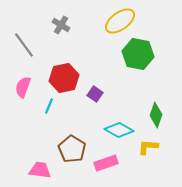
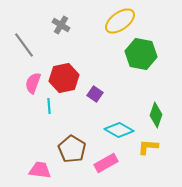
green hexagon: moved 3 px right
pink semicircle: moved 10 px right, 4 px up
cyan line: rotated 28 degrees counterclockwise
pink rectangle: rotated 10 degrees counterclockwise
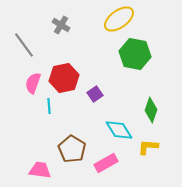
yellow ellipse: moved 1 px left, 2 px up
green hexagon: moved 6 px left
purple square: rotated 21 degrees clockwise
green diamond: moved 5 px left, 5 px up
cyan diamond: rotated 28 degrees clockwise
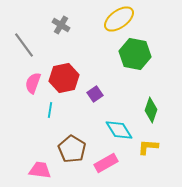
cyan line: moved 1 px right, 4 px down; rotated 14 degrees clockwise
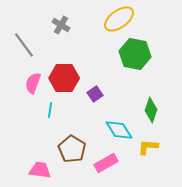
red hexagon: rotated 12 degrees clockwise
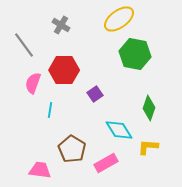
red hexagon: moved 8 px up
green diamond: moved 2 px left, 2 px up
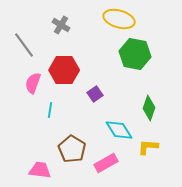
yellow ellipse: rotated 52 degrees clockwise
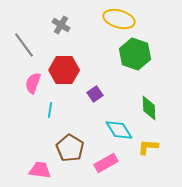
green hexagon: rotated 8 degrees clockwise
green diamond: rotated 20 degrees counterclockwise
brown pentagon: moved 2 px left, 1 px up
